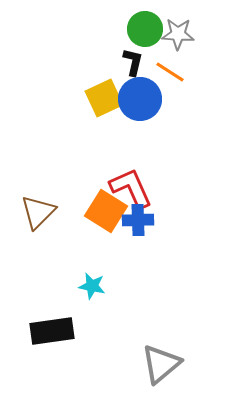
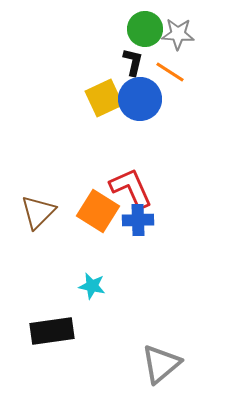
orange square: moved 8 px left
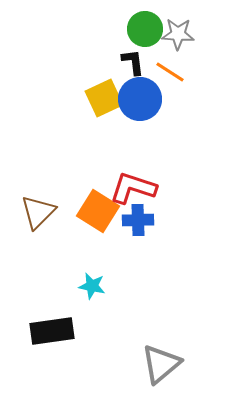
black L-shape: rotated 20 degrees counterclockwise
red L-shape: moved 2 px right; rotated 48 degrees counterclockwise
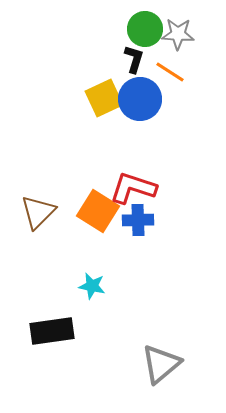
black L-shape: moved 1 px right, 3 px up; rotated 24 degrees clockwise
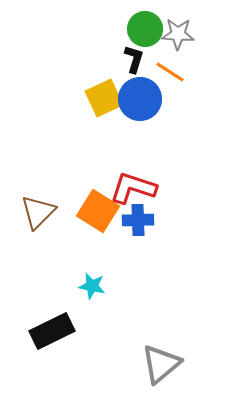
black rectangle: rotated 18 degrees counterclockwise
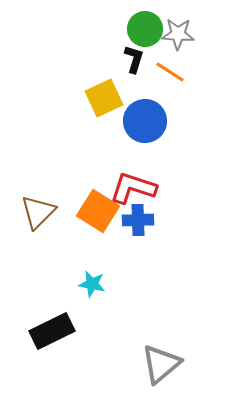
blue circle: moved 5 px right, 22 px down
cyan star: moved 2 px up
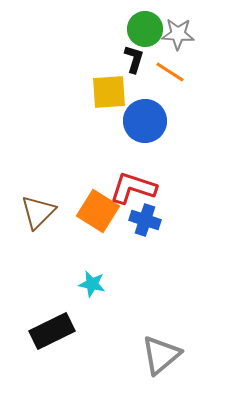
yellow square: moved 5 px right, 6 px up; rotated 21 degrees clockwise
blue cross: moved 7 px right; rotated 20 degrees clockwise
gray triangle: moved 9 px up
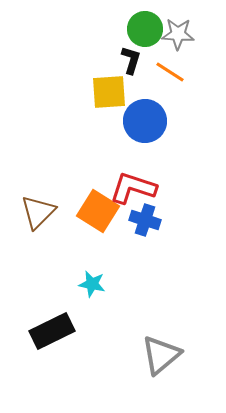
black L-shape: moved 3 px left, 1 px down
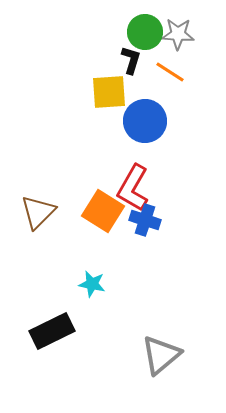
green circle: moved 3 px down
red L-shape: rotated 78 degrees counterclockwise
orange square: moved 5 px right
